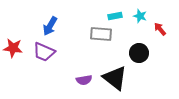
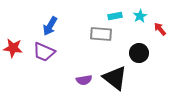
cyan star: rotated 24 degrees clockwise
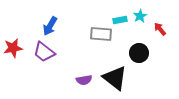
cyan rectangle: moved 5 px right, 4 px down
red star: rotated 18 degrees counterclockwise
purple trapezoid: rotated 15 degrees clockwise
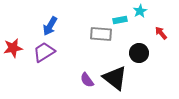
cyan star: moved 5 px up
red arrow: moved 1 px right, 4 px down
purple trapezoid: rotated 110 degrees clockwise
purple semicircle: moved 3 px right; rotated 63 degrees clockwise
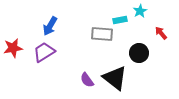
gray rectangle: moved 1 px right
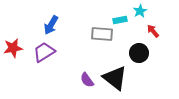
blue arrow: moved 1 px right, 1 px up
red arrow: moved 8 px left, 2 px up
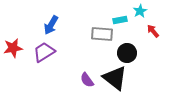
black circle: moved 12 px left
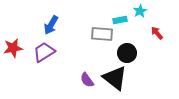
red arrow: moved 4 px right, 2 px down
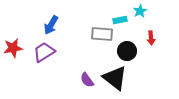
red arrow: moved 6 px left, 5 px down; rotated 144 degrees counterclockwise
black circle: moved 2 px up
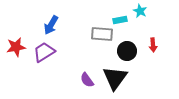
cyan star: rotated 16 degrees counterclockwise
red arrow: moved 2 px right, 7 px down
red star: moved 3 px right, 1 px up
black triangle: rotated 28 degrees clockwise
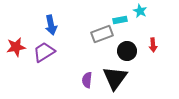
blue arrow: rotated 42 degrees counterclockwise
gray rectangle: rotated 25 degrees counterclockwise
purple semicircle: rotated 42 degrees clockwise
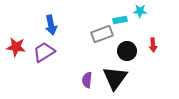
cyan star: rotated 24 degrees counterclockwise
red star: rotated 18 degrees clockwise
